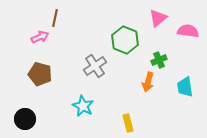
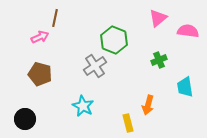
green hexagon: moved 11 px left
orange arrow: moved 23 px down
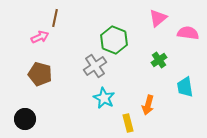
pink semicircle: moved 2 px down
green cross: rotated 14 degrees counterclockwise
cyan star: moved 21 px right, 8 px up
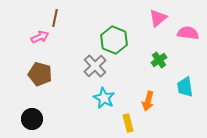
gray cross: rotated 10 degrees counterclockwise
orange arrow: moved 4 px up
black circle: moved 7 px right
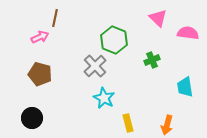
pink triangle: rotated 36 degrees counterclockwise
green cross: moved 7 px left; rotated 14 degrees clockwise
orange arrow: moved 19 px right, 24 px down
black circle: moved 1 px up
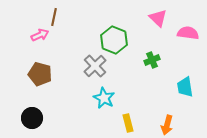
brown line: moved 1 px left, 1 px up
pink arrow: moved 2 px up
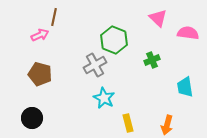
gray cross: moved 1 px up; rotated 15 degrees clockwise
